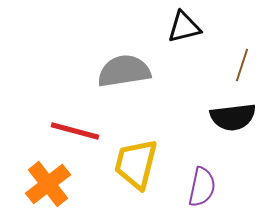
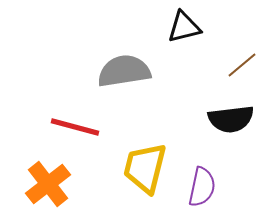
brown line: rotated 32 degrees clockwise
black semicircle: moved 2 px left, 2 px down
red line: moved 4 px up
yellow trapezoid: moved 9 px right, 4 px down
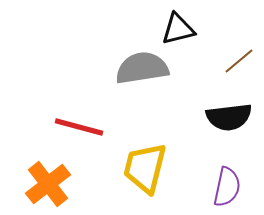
black triangle: moved 6 px left, 2 px down
brown line: moved 3 px left, 4 px up
gray semicircle: moved 18 px right, 3 px up
black semicircle: moved 2 px left, 2 px up
red line: moved 4 px right
purple semicircle: moved 25 px right
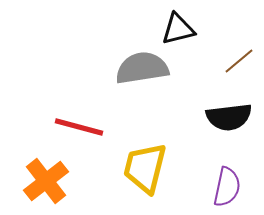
orange cross: moved 2 px left, 3 px up
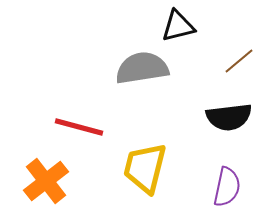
black triangle: moved 3 px up
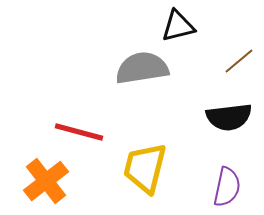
red line: moved 5 px down
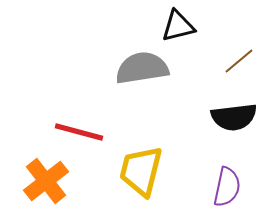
black semicircle: moved 5 px right
yellow trapezoid: moved 4 px left, 3 px down
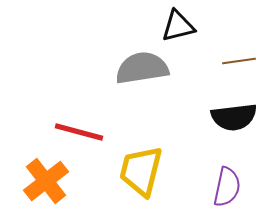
brown line: rotated 32 degrees clockwise
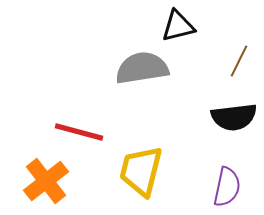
brown line: rotated 56 degrees counterclockwise
